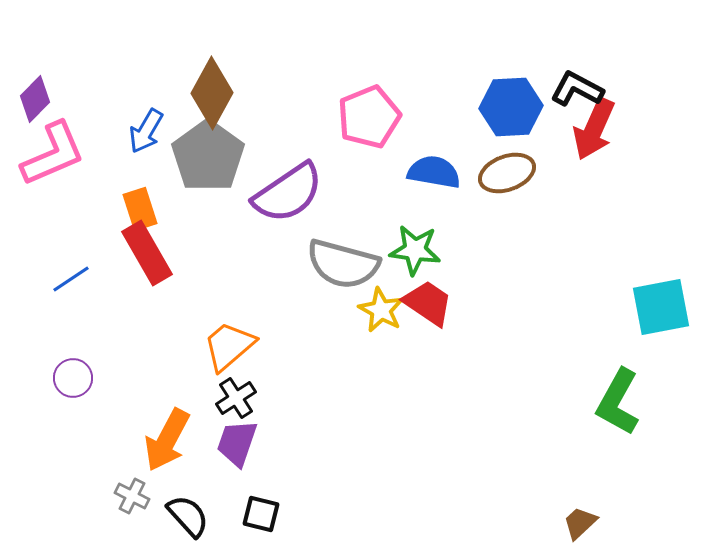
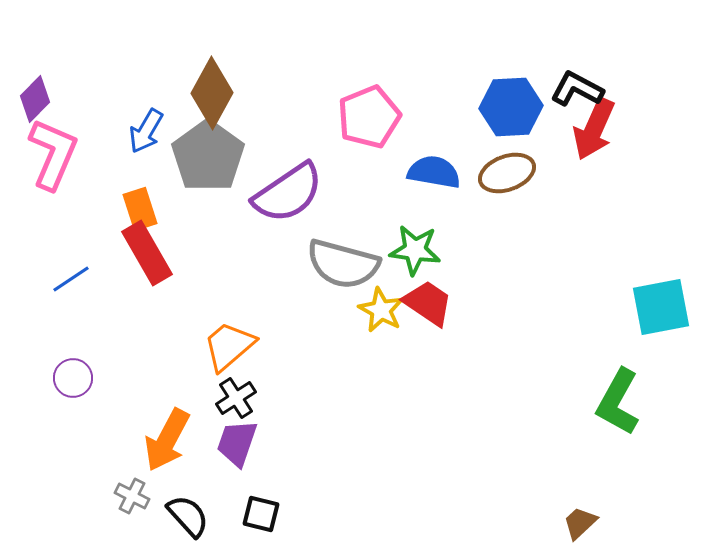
pink L-shape: rotated 44 degrees counterclockwise
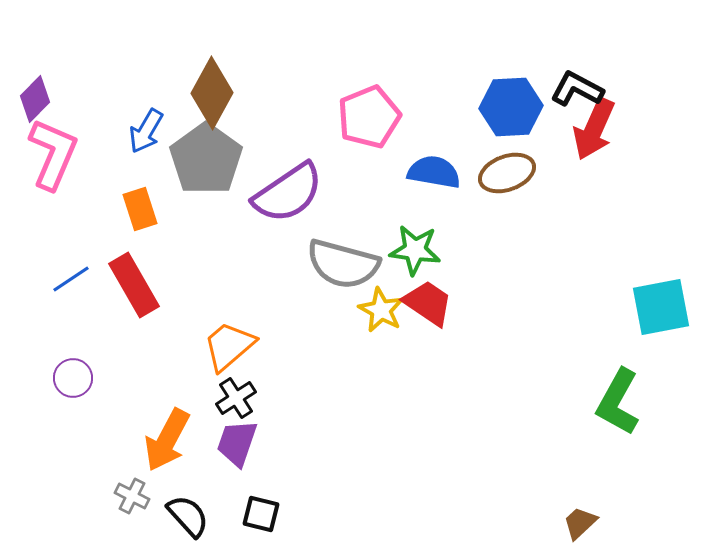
gray pentagon: moved 2 px left, 3 px down
red rectangle: moved 13 px left, 32 px down
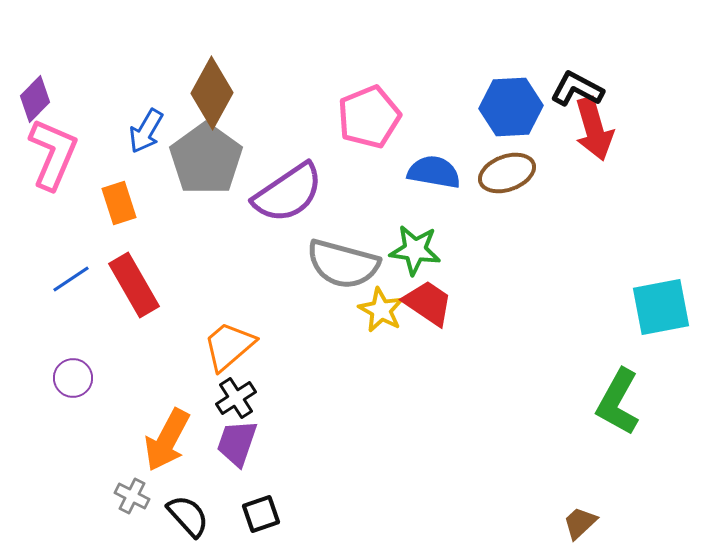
red arrow: rotated 40 degrees counterclockwise
orange rectangle: moved 21 px left, 6 px up
black square: rotated 33 degrees counterclockwise
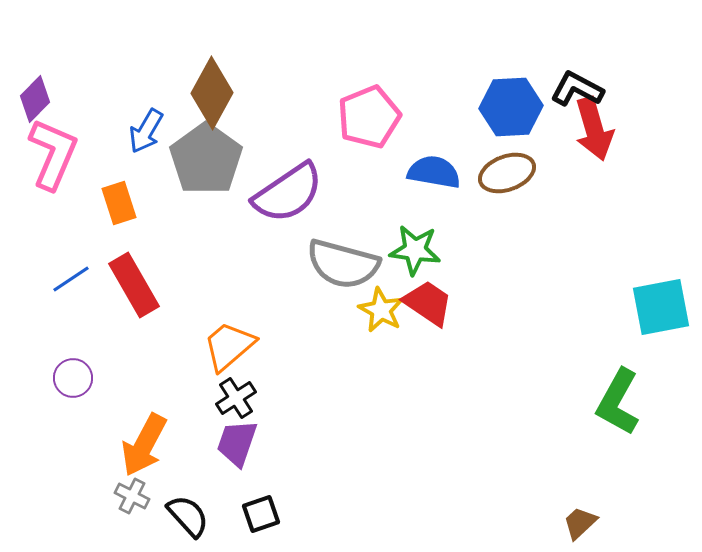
orange arrow: moved 23 px left, 5 px down
